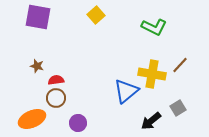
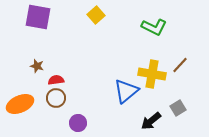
orange ellipse: moved 12 px left, 15 px up
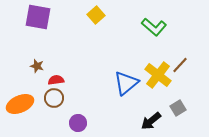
green L-shape: rotated 15 degrees clockwise
yellow cross: moved 6 px right, 1 px down; rotated 28 degrees clockwise
blue triangle: moved 8 px up
brown circle: moved 2 px left
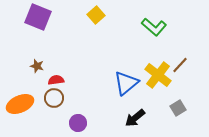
purple square: rotated 12 degrees clockwise
black arrow: moved 16 px left, 3 px up
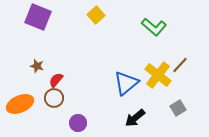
red semicircle: rotated 42 degrees counterclockwise
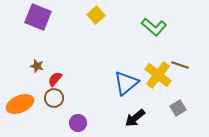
brown line: rotated 66 degrees clockwise
red semicircle: moved 1 px left, 1 px up
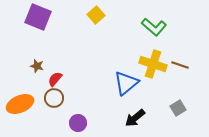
yellow cross: moved 5 px left, 11 px up; rotated 20 degrees counterclockwise
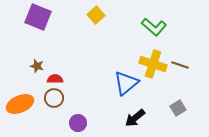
red semicircle: rotated 49 degrees clockwise
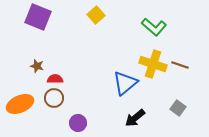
blue triangle: moved 1 px left
gray square: rotated 21 degrees counterclockwise
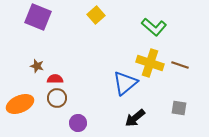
yellow cross: moved 3 px left, 1 px up
brown circle: moved 3 px right
gray square: moved 1 px right; rotated 28 degrees counterclockwise
